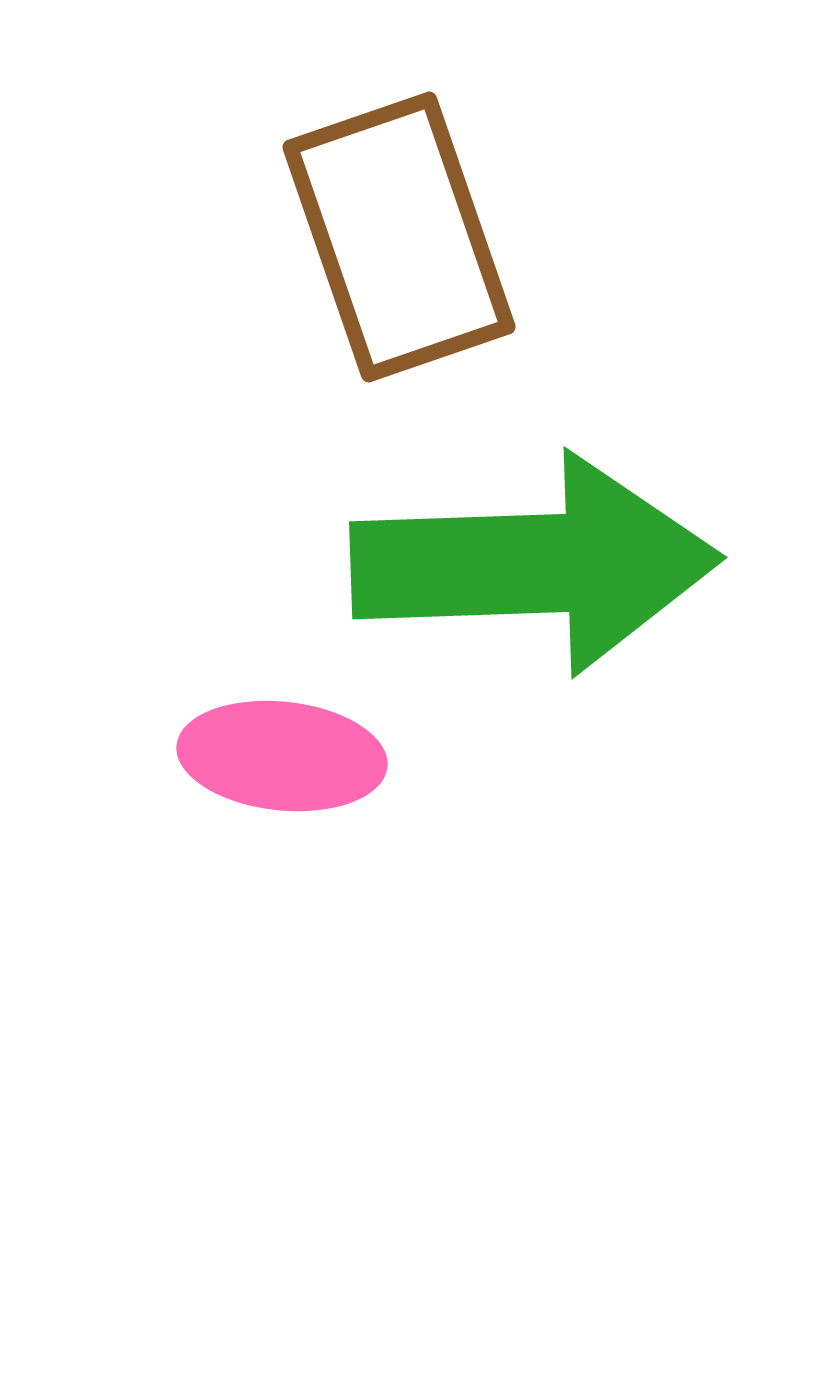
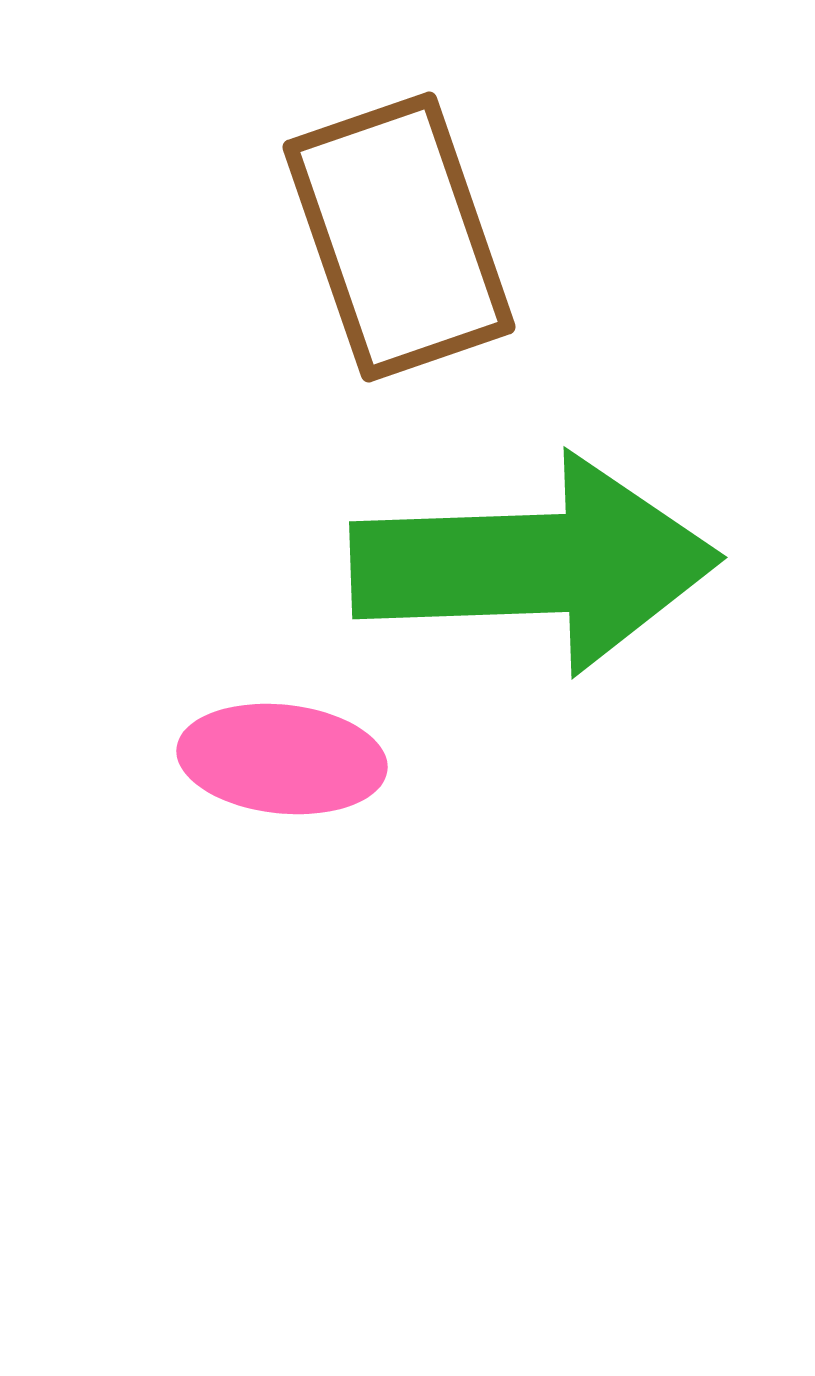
pink ellipse: moved 3 px down
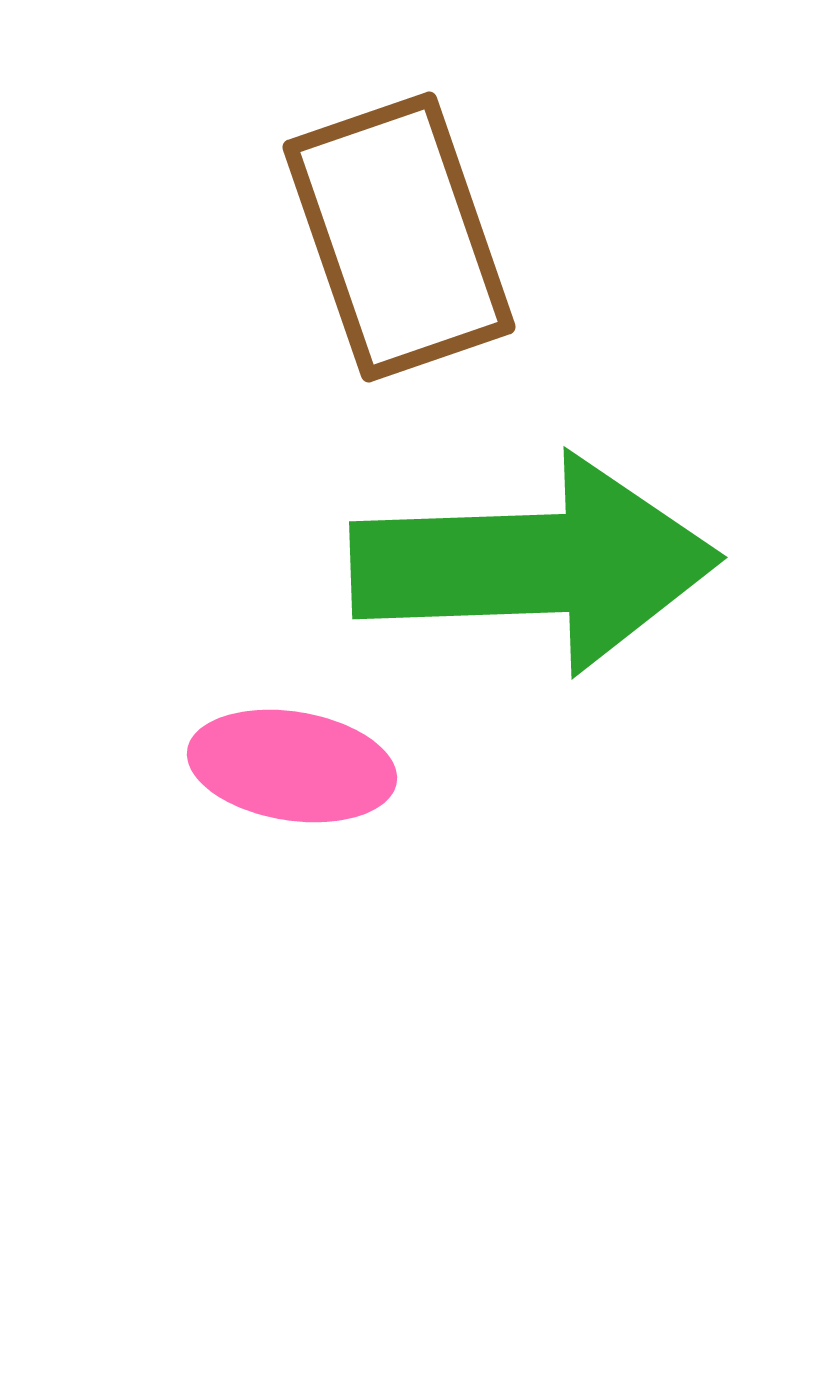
pink ellipse: moved 10 px right, 7 px down; rotated 3 degrees clockwise
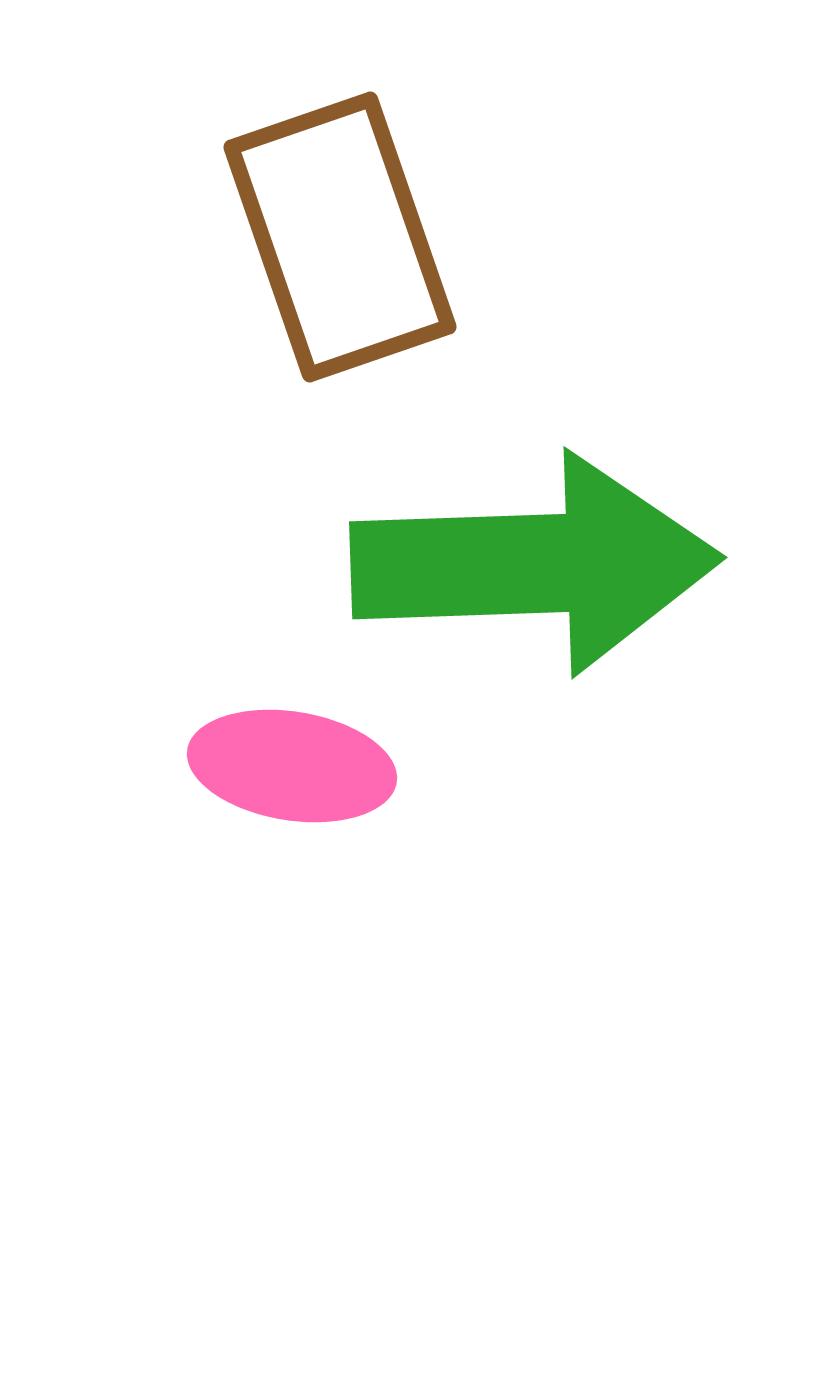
brown rectangle: moved 59 px left
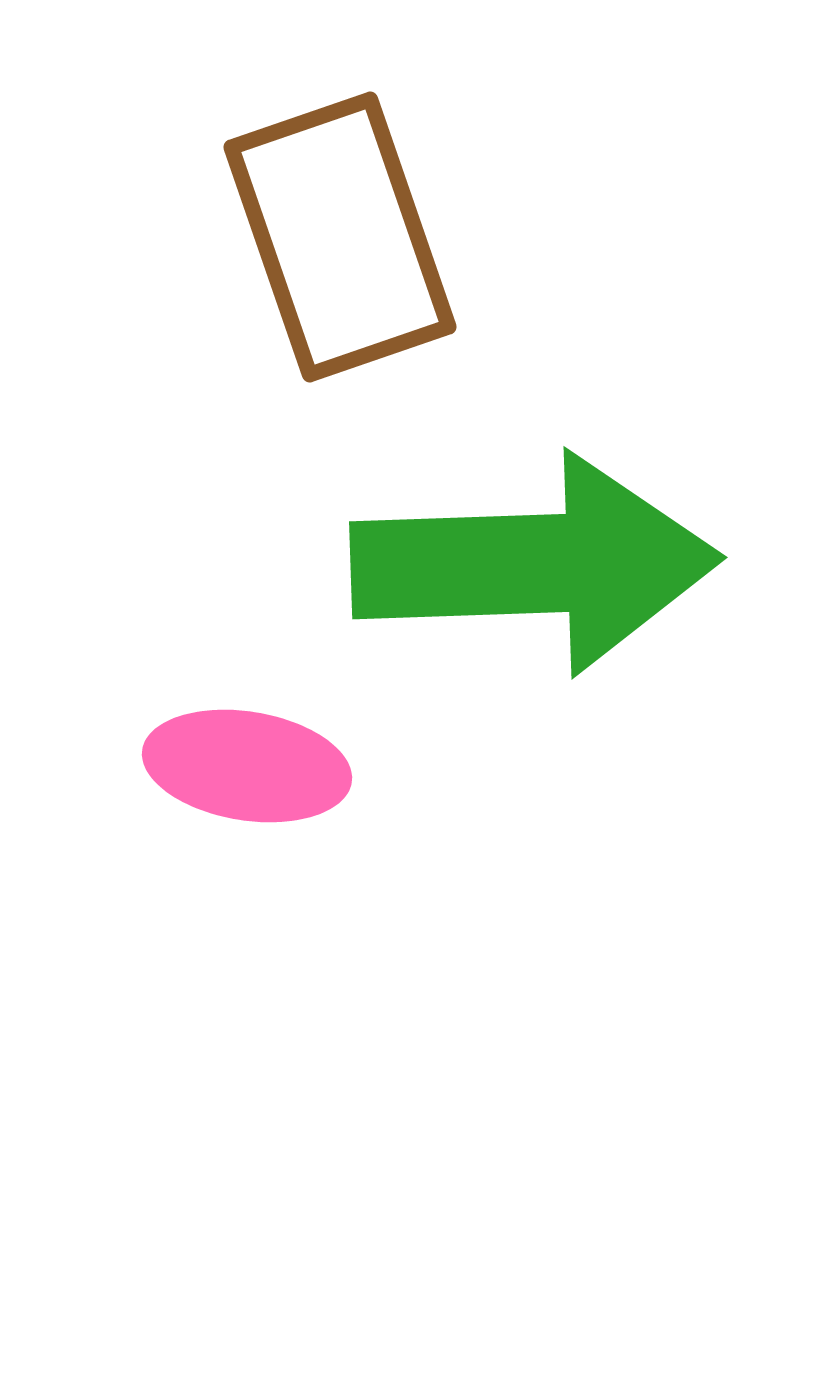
pink ellipse: moved 45 px left
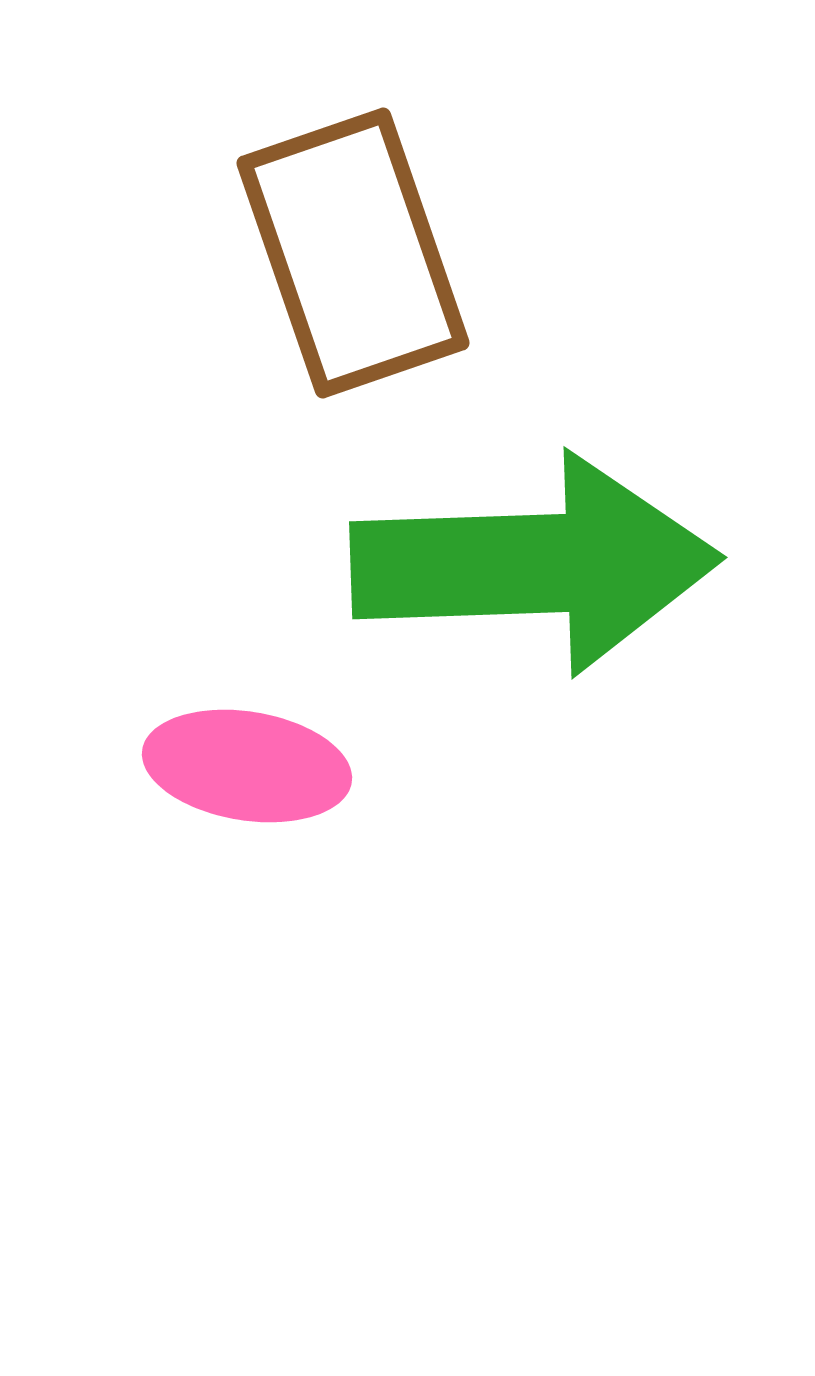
brown rectangle: moved 13 px right, 16 px down
